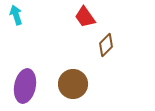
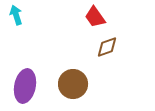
red trapezoid: moved 10 px right
brown diamond: moved 1 px right, 2 px down; rotated 25 degrees clockwise
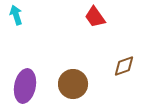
brown diamond: moved 17 px right, 19 px down
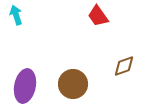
red trapezoid: moved 3 px right, 1 px up
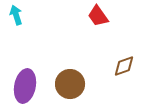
brown circle: moved 3 px left
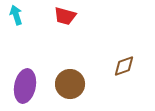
red trapezoid: moved 33 px left; rotated 40 degrees counterclockwise
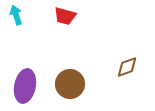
brown diamond: moved 3 px right, 1 px down
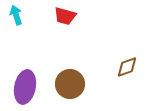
purple ellipse: moved 1 px down
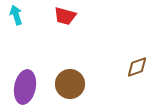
brown diamond: moved 10 px right
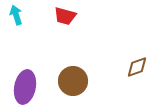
brown circle: moved 3 px right, 3 px up
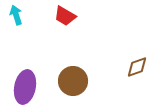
red trapezoid: rotated 15 degrees clockwise
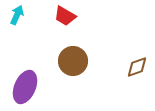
cyan arrow: moved 1 px right; rotated 42 degrees clockwise
brown circle: moved 20 px up
purple ellipse: rotated 12 degrees clockwise
